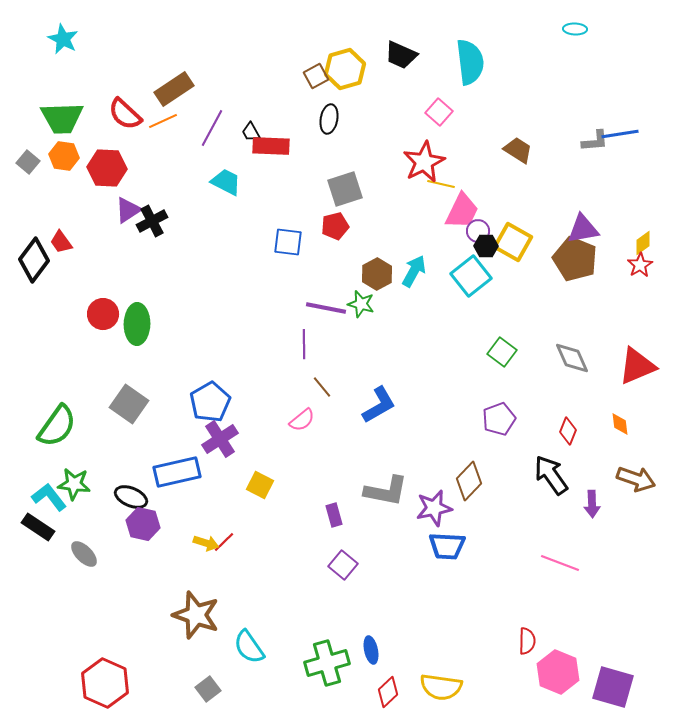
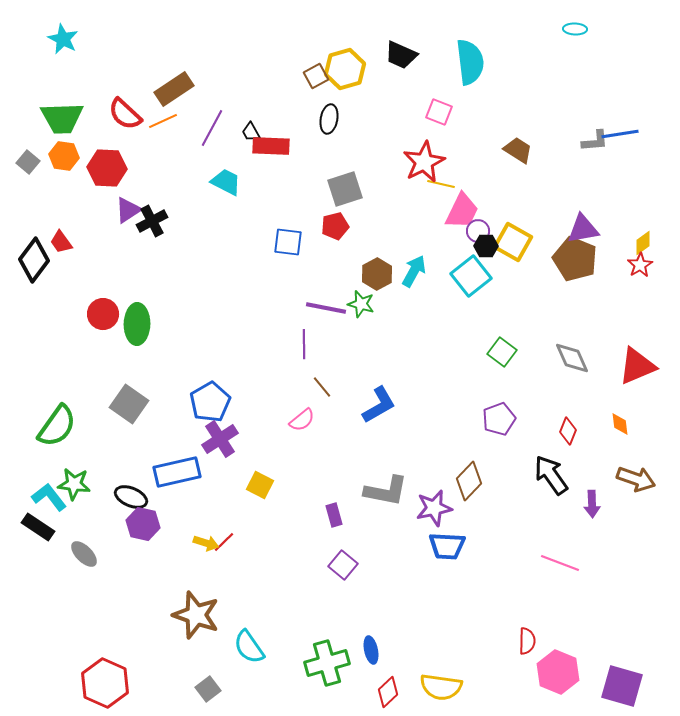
pink square at (439, 112): rotated 20 degrees counterclockwise
purple square at (613, 687): moved 9 px right, 1 px up
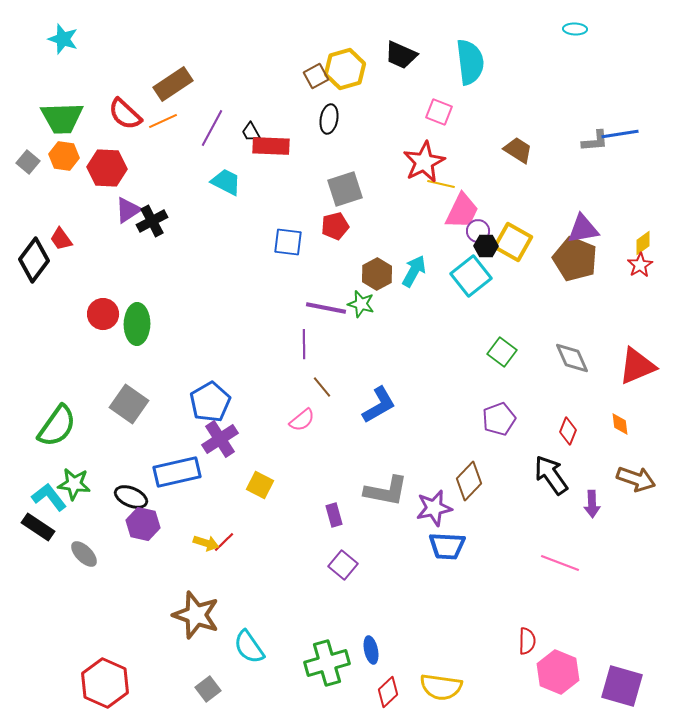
cyan star at (63, 39): rotated 8 degrees counterclockwise
brown rectangle at (174, 89): moved 1 px left, 5 px up
red trapezoid at (61, 242): moved 3 px up
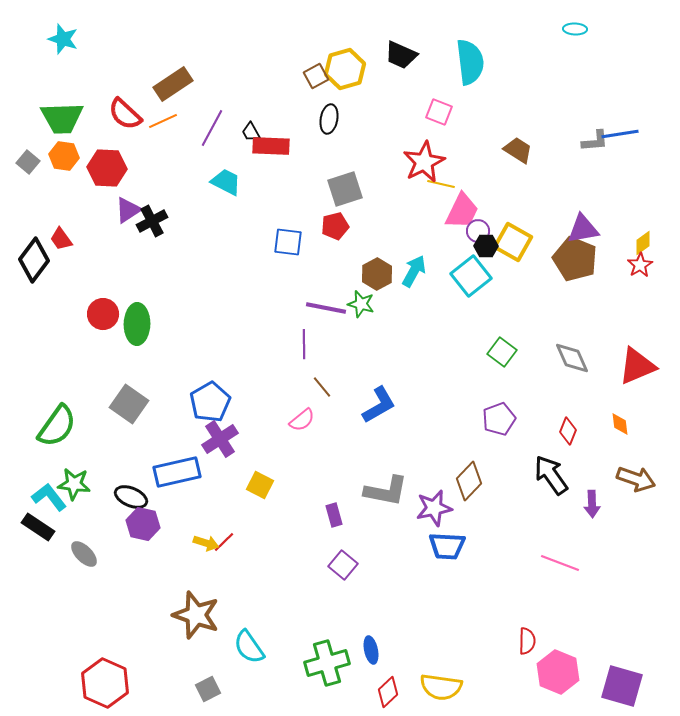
gray square at (208, 689): rotated 10 degrees clockwise
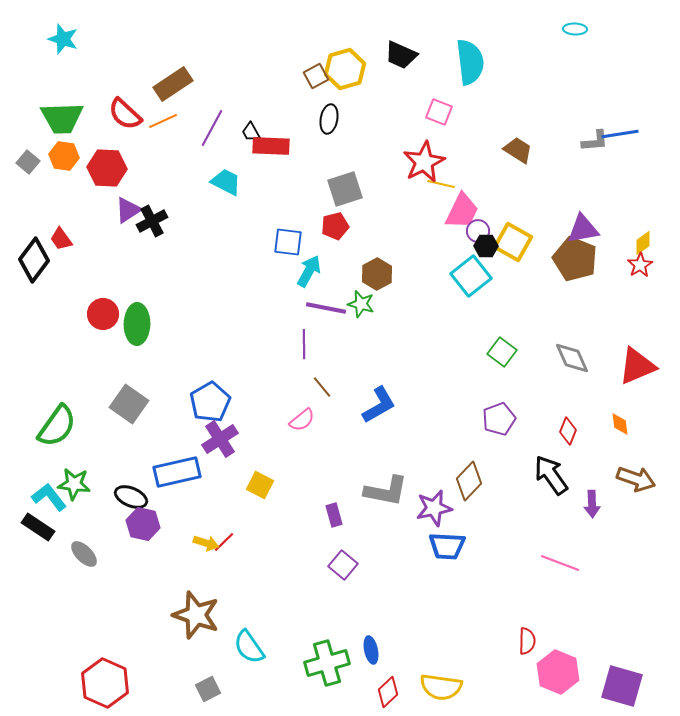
cyan arrow at (414, 271): moved 105 px left
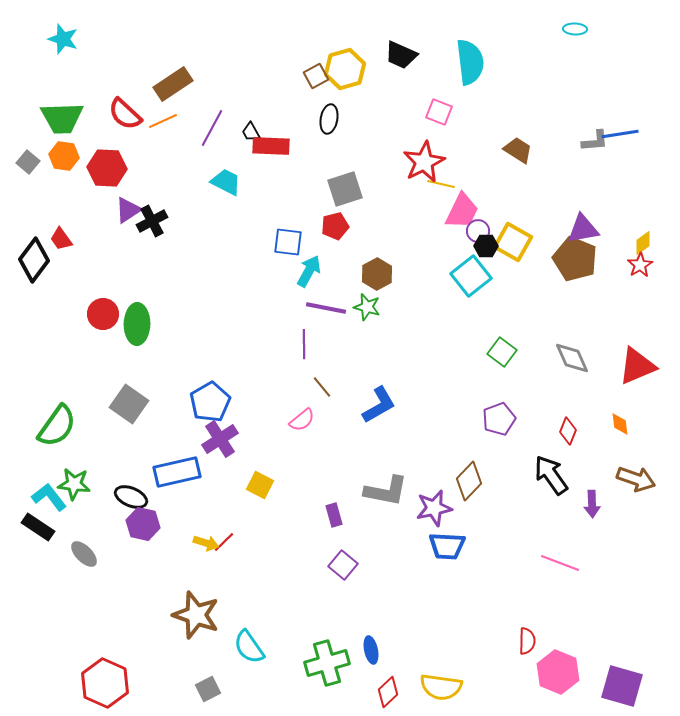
green star at (361, 304): moved 6 px right, 3 px down
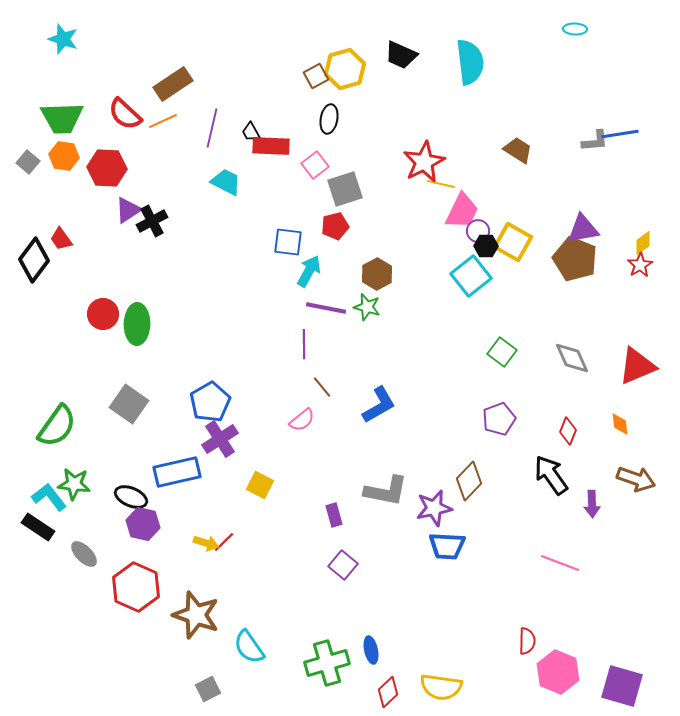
pink square at (439, 112): moved 124 px left, 53 px down; rotated 32 degrees clockwise
purple line at (212, 128): rotated 15 degrees counterclockwise
red hexagon at (105, 683): moved 31 px right, 96 px up
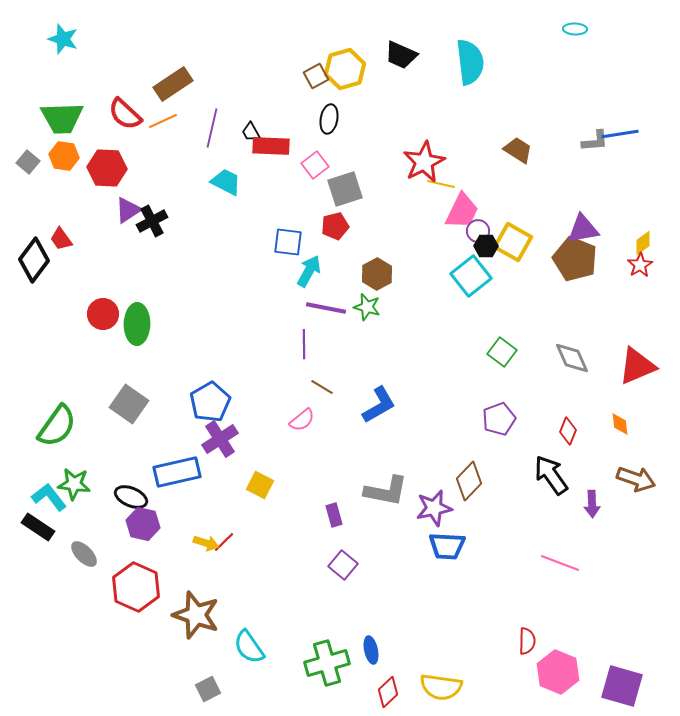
brown line at (322, 387): rotated 20 degrees counterclockwise
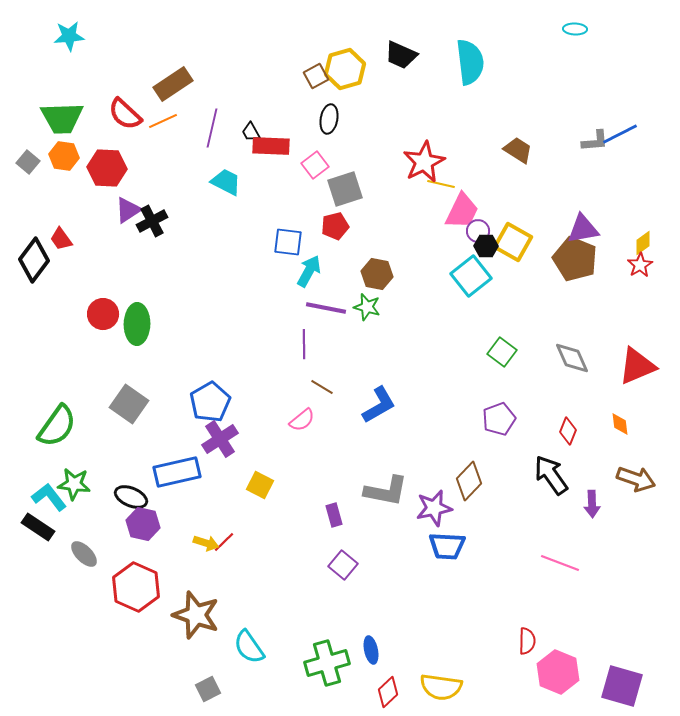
cyan star at (63, 39): moved 6 px right, 3 px up; rotated 24 degrees counterclockwise
blue line at (620, 134): rotated 18 degrees counterclockwise
brown hexagon at (377, 274): rotated 20 degrees counterclockwise
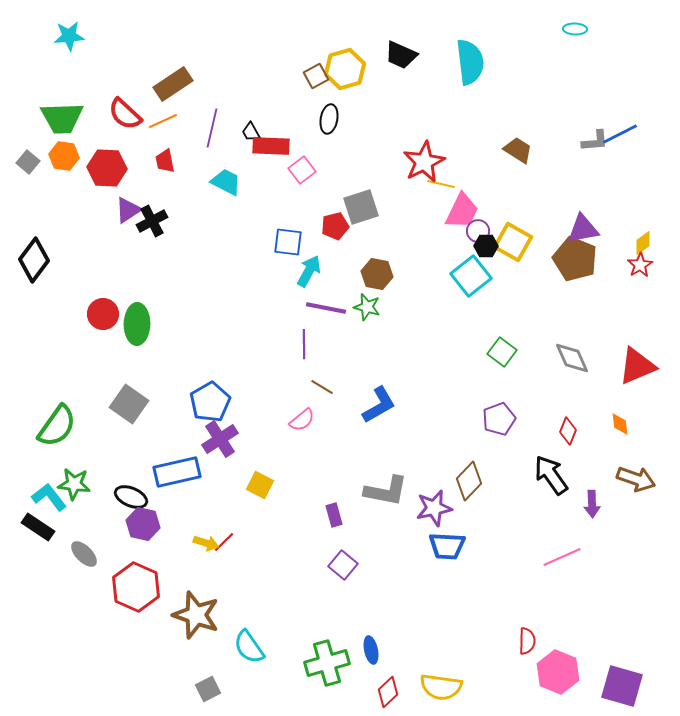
pink square at (315, 165): moved 13 px left, 5 px down
gray square at (345, 189): moved 16 px right, 18 px down
red trapezoid at (61, 239): moved 104 px right, 78 px up; rotated 25 degrees clockwise
pink line at (560, 563): moved 2 px right, 6 px up; rotated 45 degrees counterclockwise
